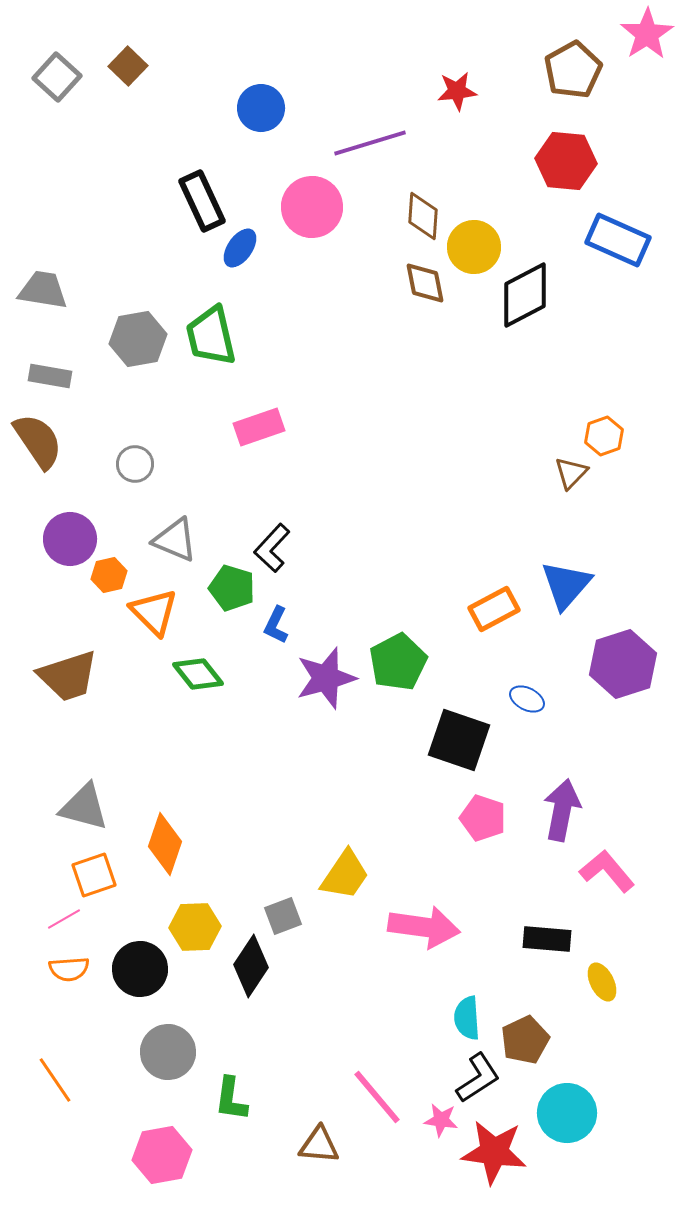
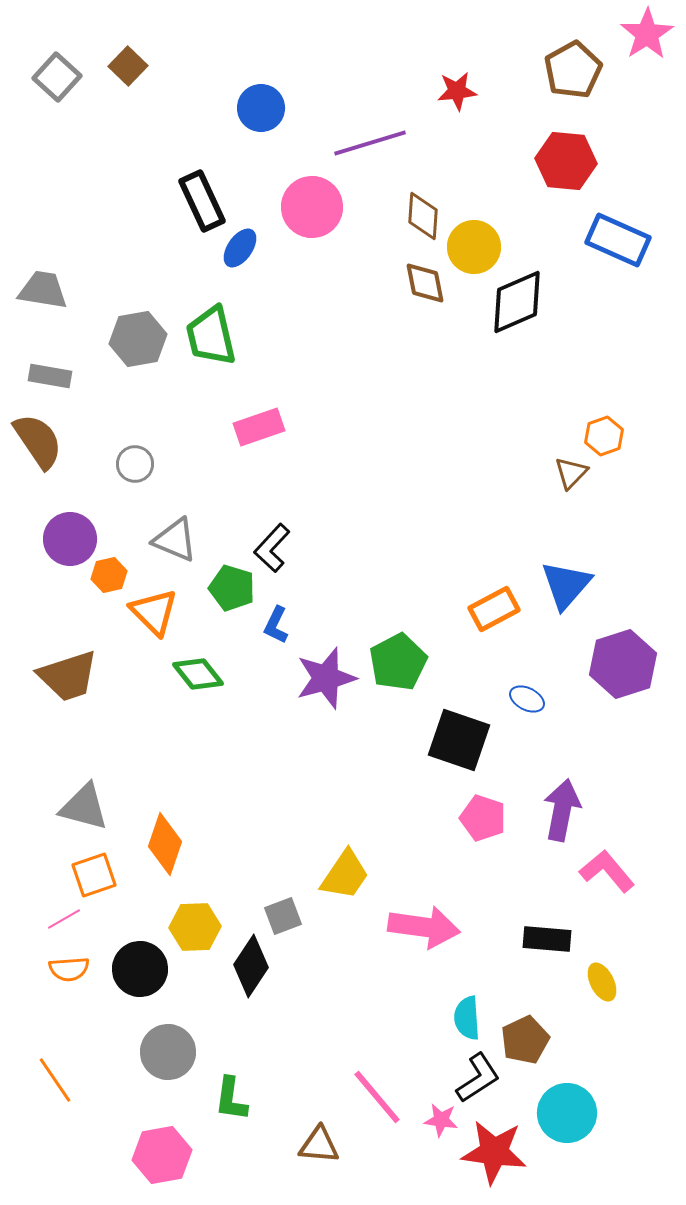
black diamond at (525, 295): moved 8 px left, 7 px down; rotated 4 degrees clockwise
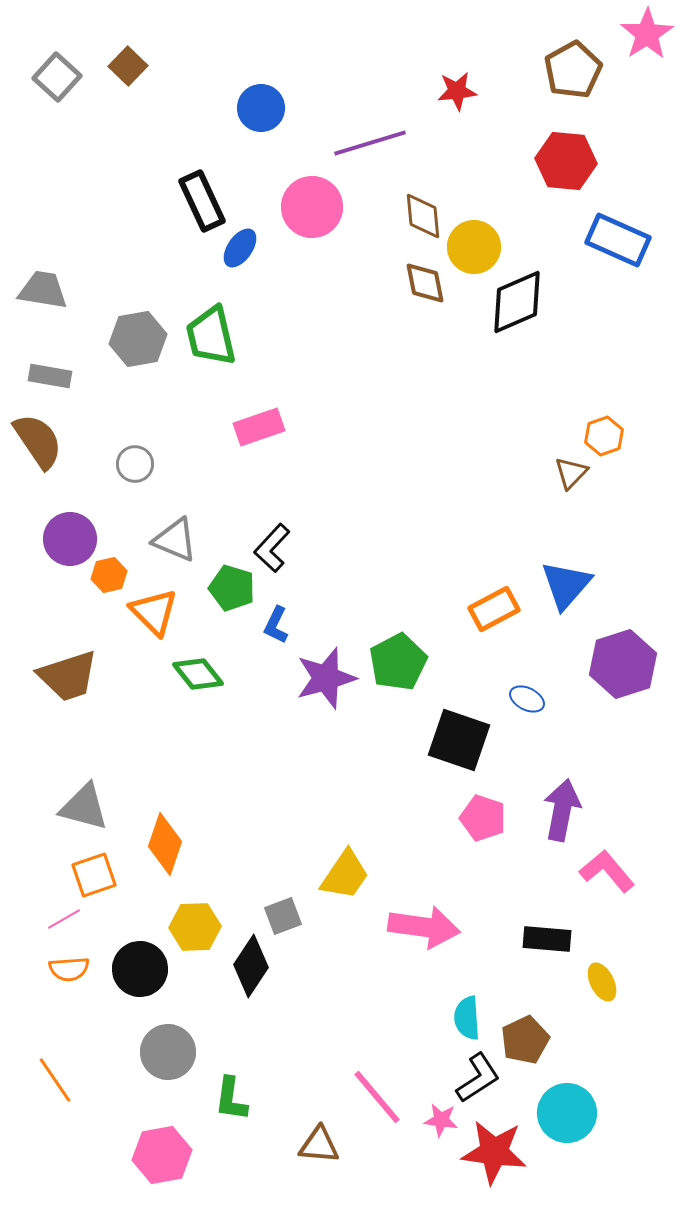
brown diamond at (423, 216): rotated 9 degrees counterclockwise
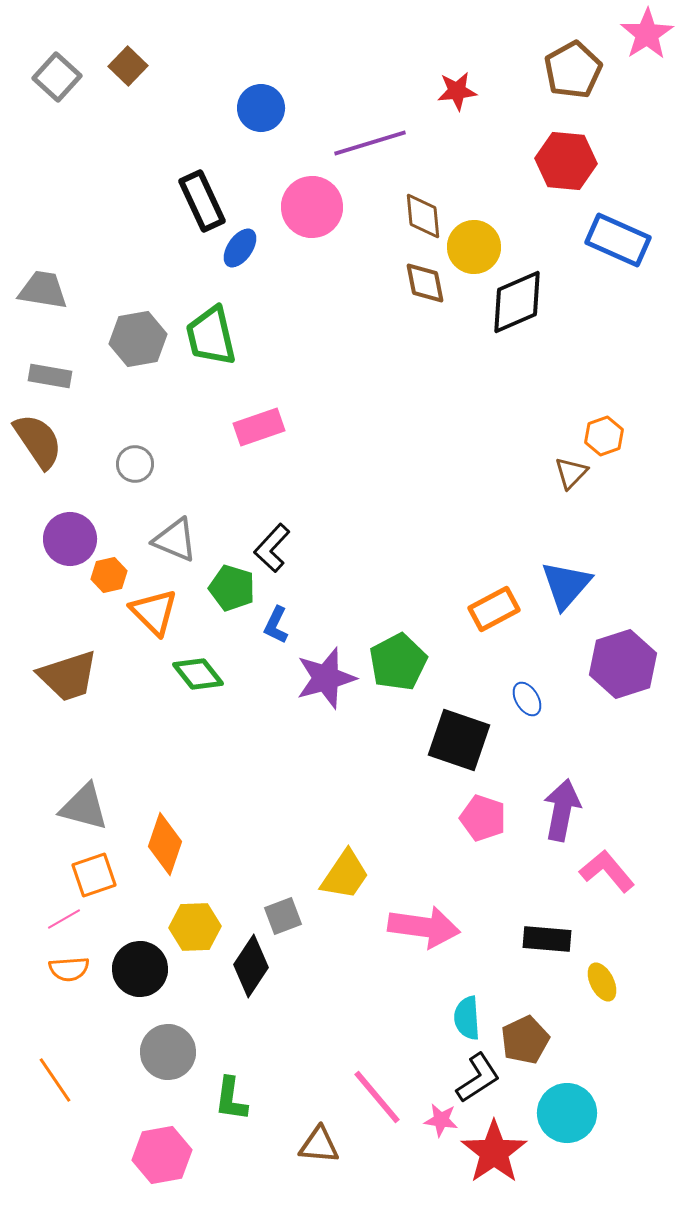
blue ellipse at (527, 699): rotated 32 degrees clockwise
red star at (494, 1152): rotated 30 degrees clockwise
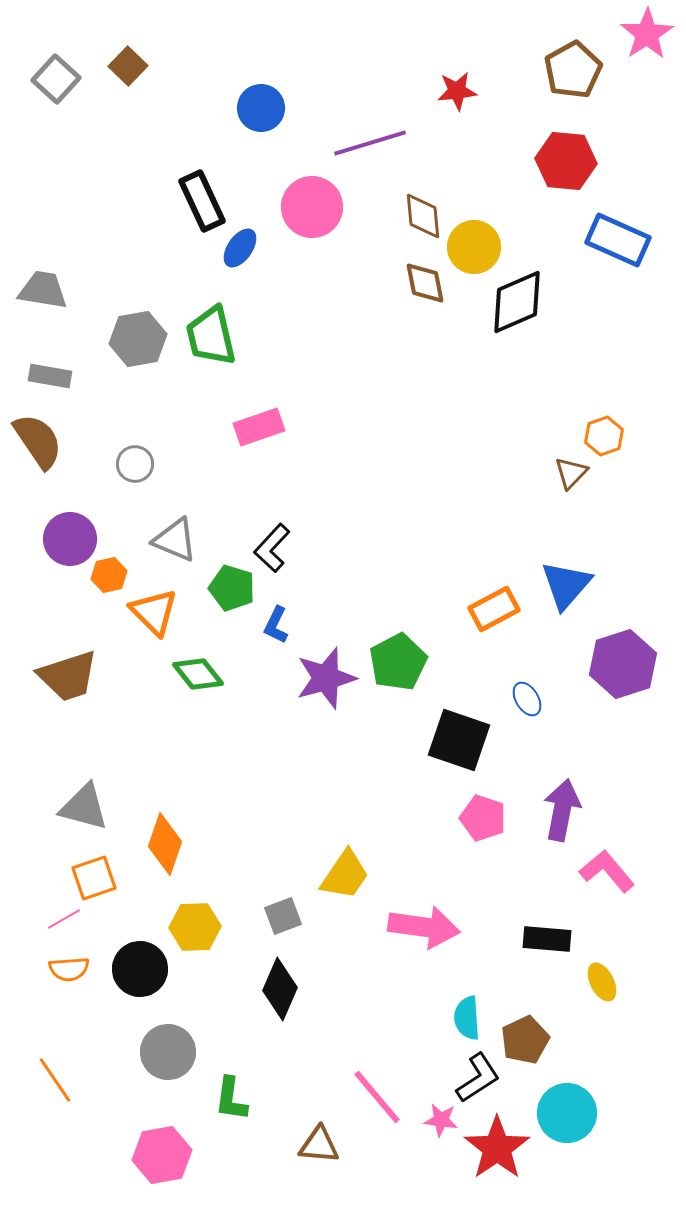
gray square at (57, 77): moved 1 px left, 2 px down
orange square at (94, 875): moved 3 px down
black diamond at (251, 966): moved 29 px right, 23 px down; rotated 10 degrees counterclockwise
red star at (494, 1152): moved 3 px right, 4 px up
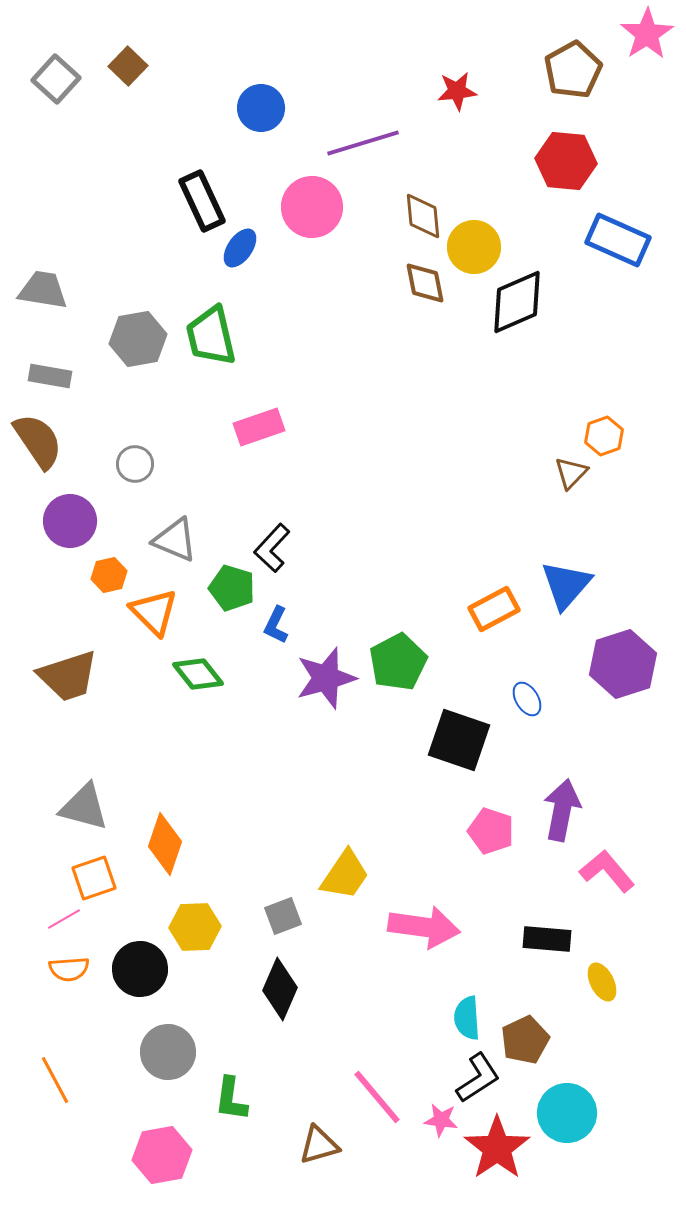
purple line at (370, 143): moved 7 px left
purple circle at (70, 539): moved 18 px up
pink pentagon at (483, 818): moved 8 px right, 13 px down
orange line at (55, 1080): rotated 6 degrees clockwise
brown triangle at (319, 1145): rotated 21 degrees counterclockwise
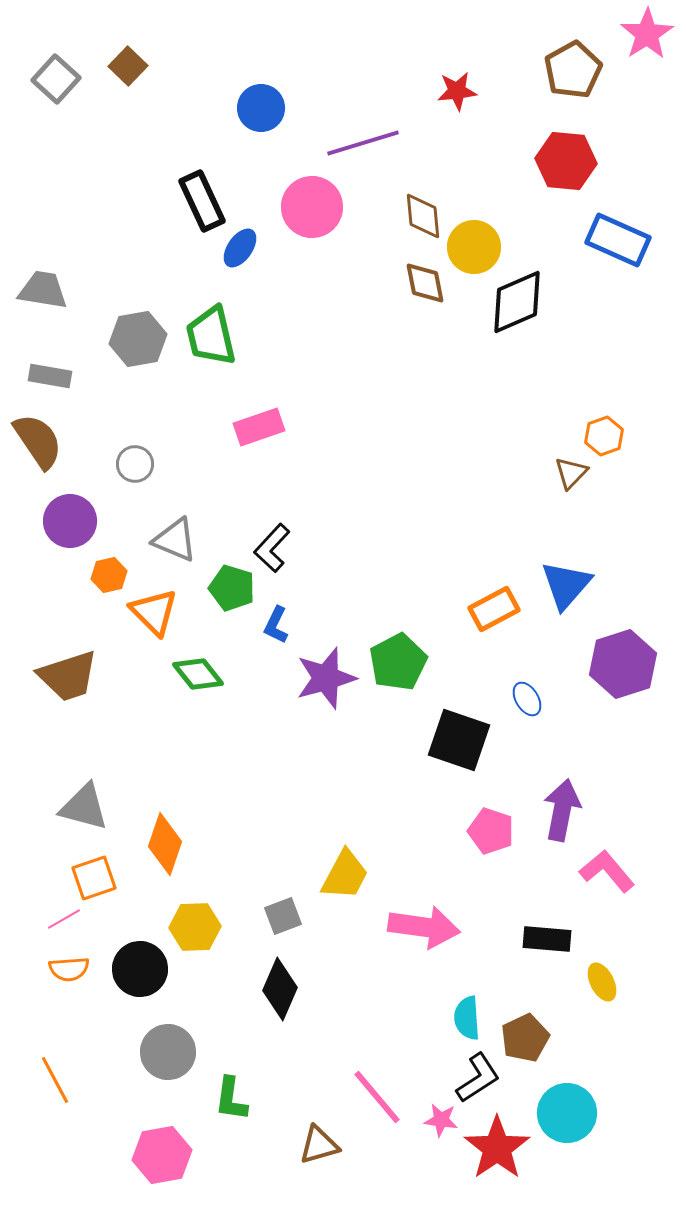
yellow trapezoid at (345, 875): rotated 6 degrees counterclockwise
brown pentagon at (525, 1040): moved 2 px up
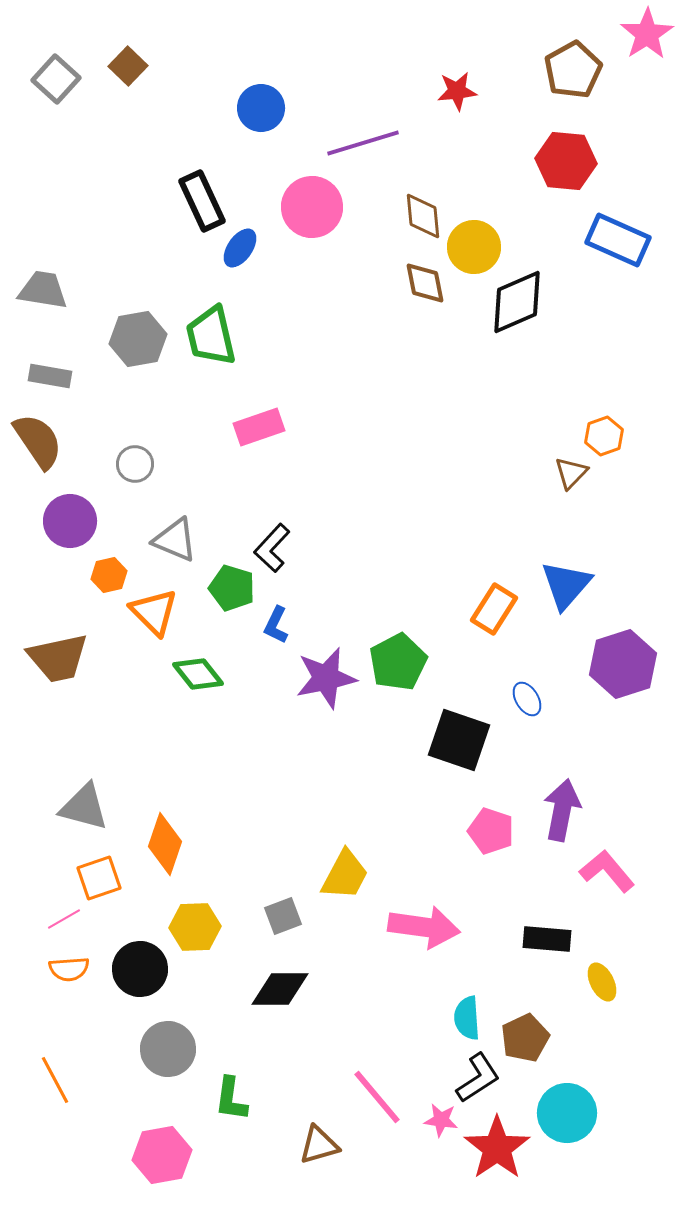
orange rectangle at (494, 609): rotated 30 degrees counterclockwise
brown trapezoid at (68, 676): moved 10 px left, 18 px up; rotated 6 degrees clockwise
purple star at (326, 678): rotated 4 degrees clockwise
orange square at (94, 878): moved 5 px right
black diamond at (280, 989): rotated 66 degrees clockwise
gray circle at (168, 1052): moved 3 px up
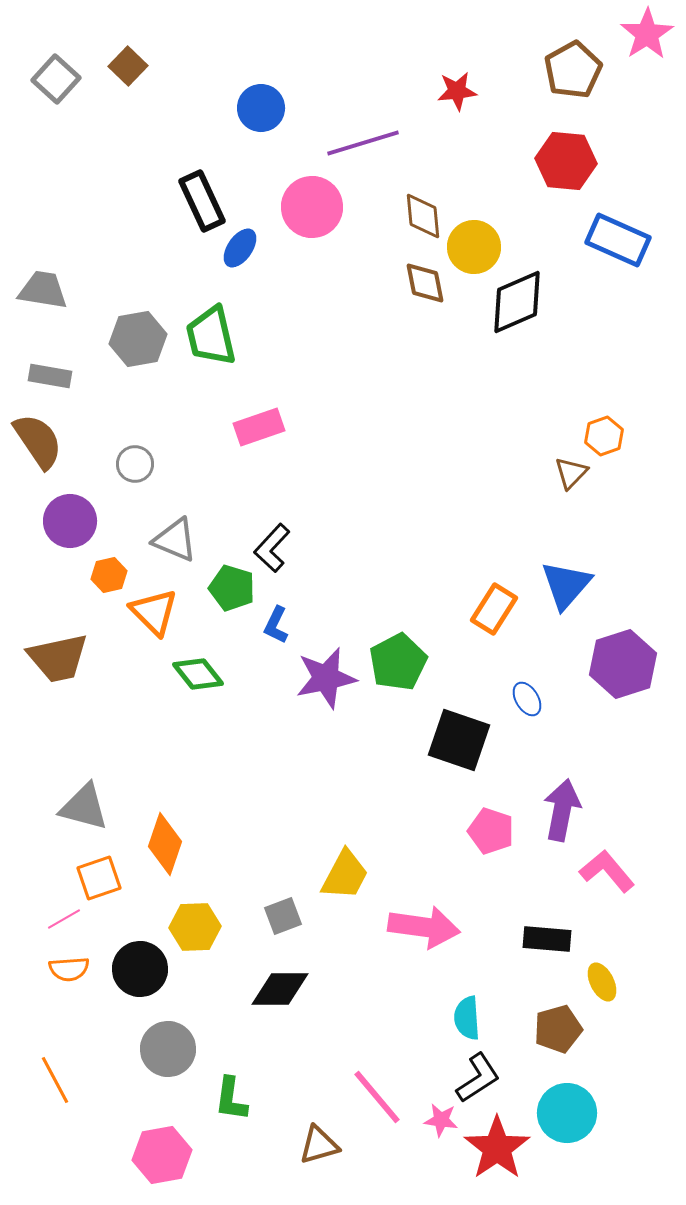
brown pentagon at (525, 1038): moved 33 px right, 9 px up; rotated 9 degrees clockwise
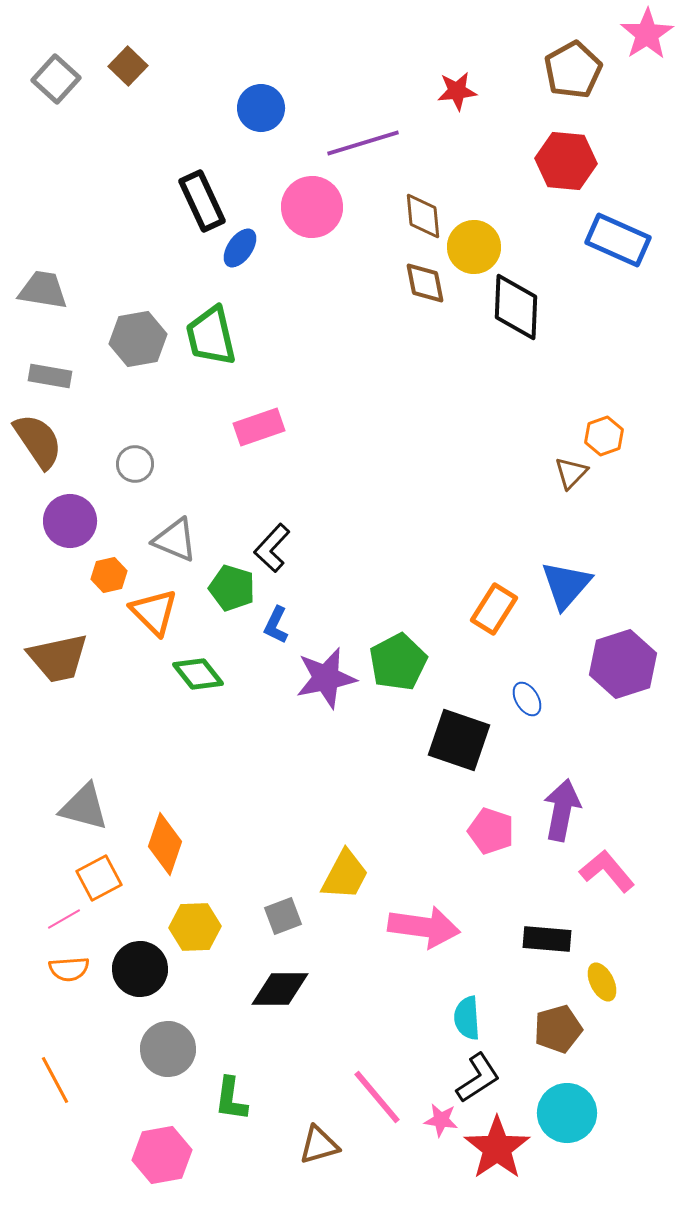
black diamond at (517, 302): moved 1 px left, 5 px down; rotated 64 degrees counterclockwise
orange square at (99, 878): rotated 9 degrees counterclockwise
